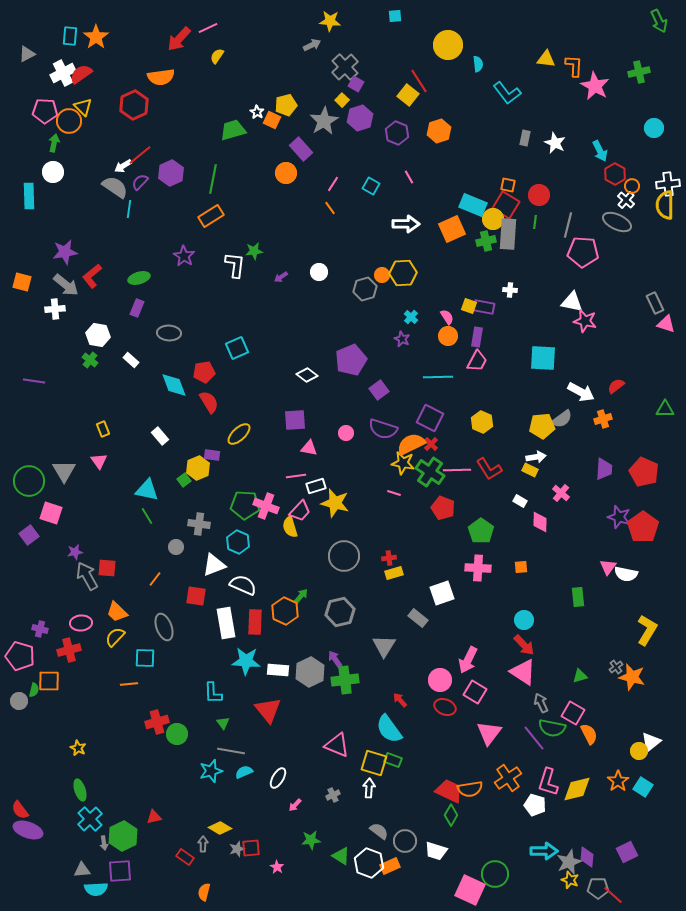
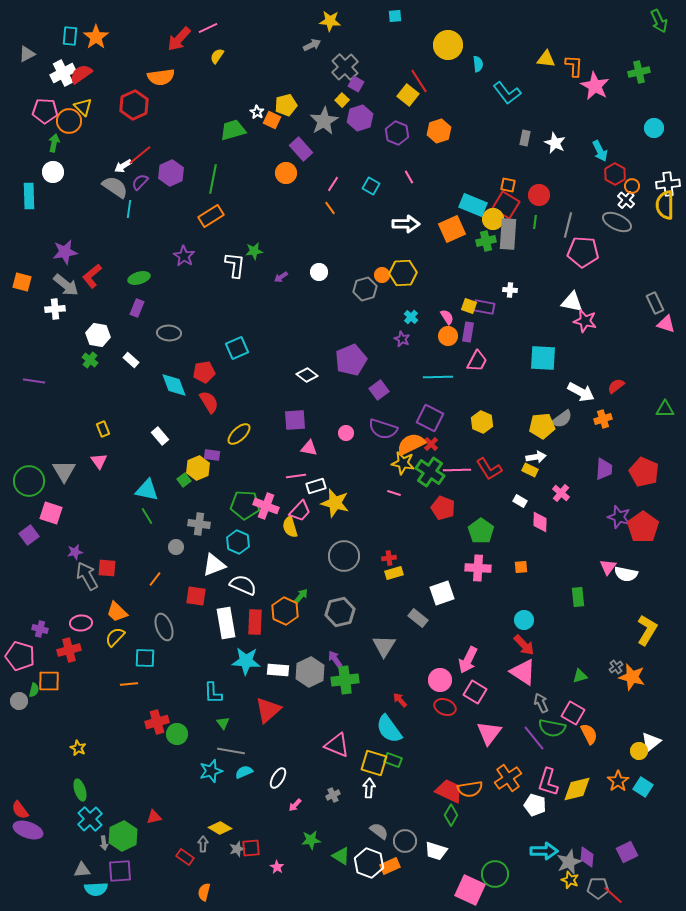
purple rectangle at (477, 337): moved 9 px left, 5 px up
red triangle at (268, 710): rotated 28 degrees clockwise
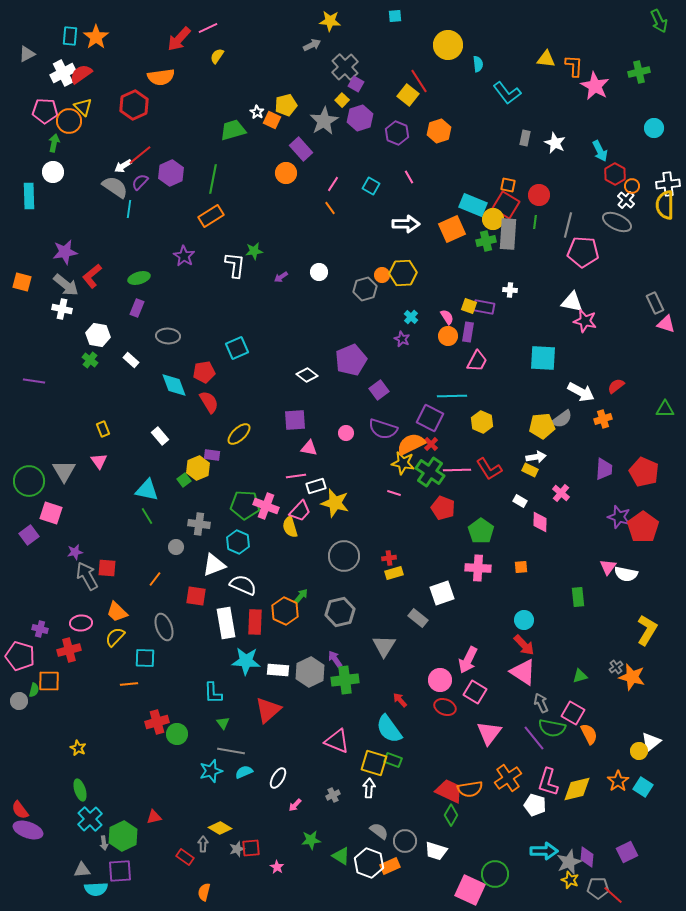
white cross at (55, 309): moved 7 px right; rotated 18 degrees clockwise
gray ellipse at (169, 333): moved 1 px left, 3 px down
cyan line at (438, 377): moved 14 px right, 19 px down
pink triangle at (337, 745): moved 4 px up
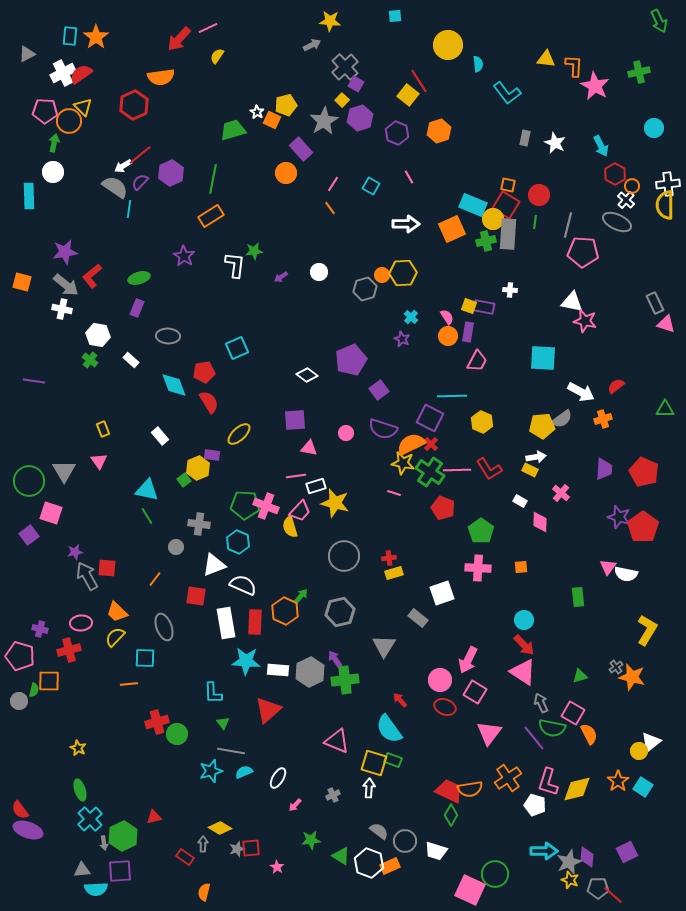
cyan arrow at (600, 151): moved 1 px right, 5 px up
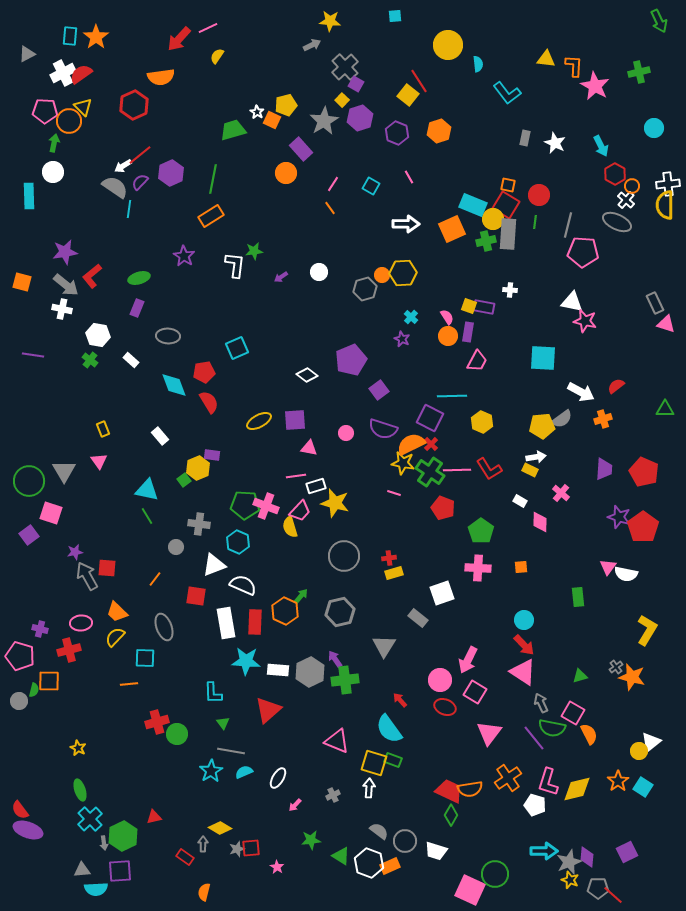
purple line at (34, 381): moved 1 px left, 26 px up
yellow ellipse at (239, 434): moved 20 px right, 13 px up; rotated 15 degrees clockwise
cyan star at (211, 771): rotated 15 degrees counterclockwise
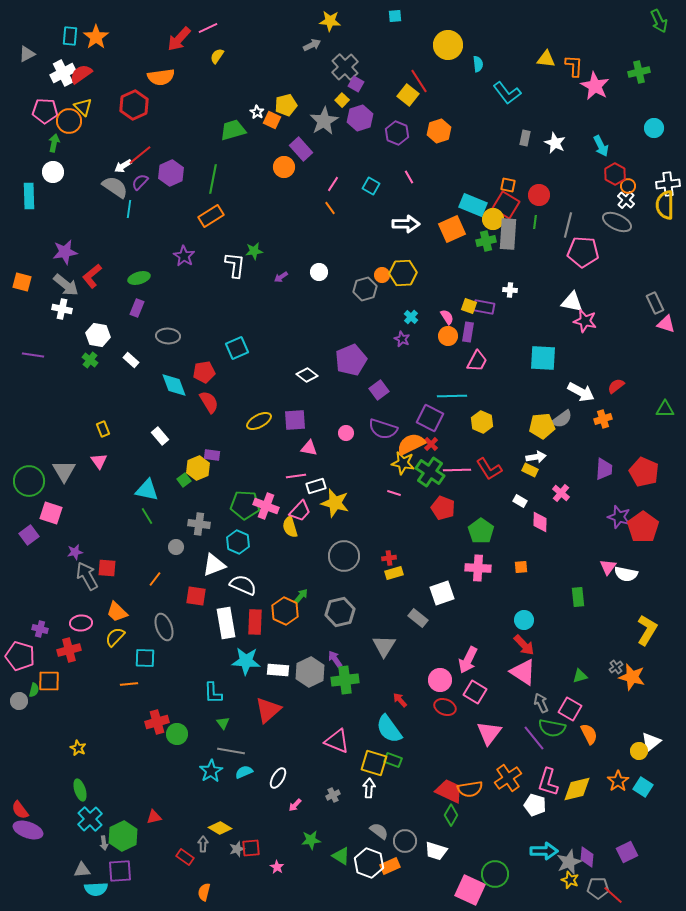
orange circle at (286, 173): moved 2 px left, 6 px up
orange circle at (632, 186): moved 4 px left
pink square at (573, 713): moved 3 px left, 4 px up
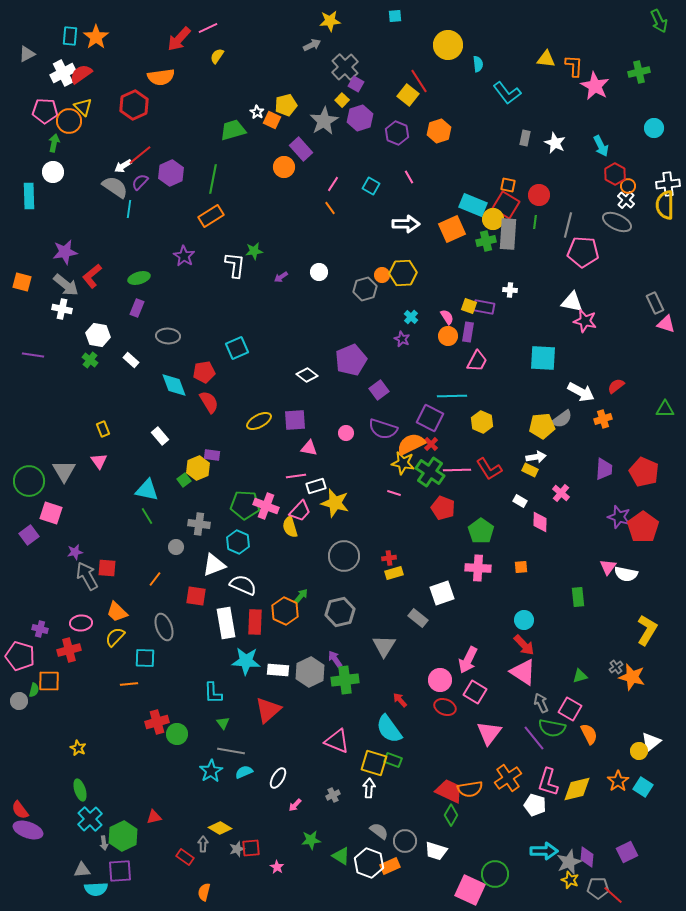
yellow star at (330, 21): rotated 10 degrees counterclockwise
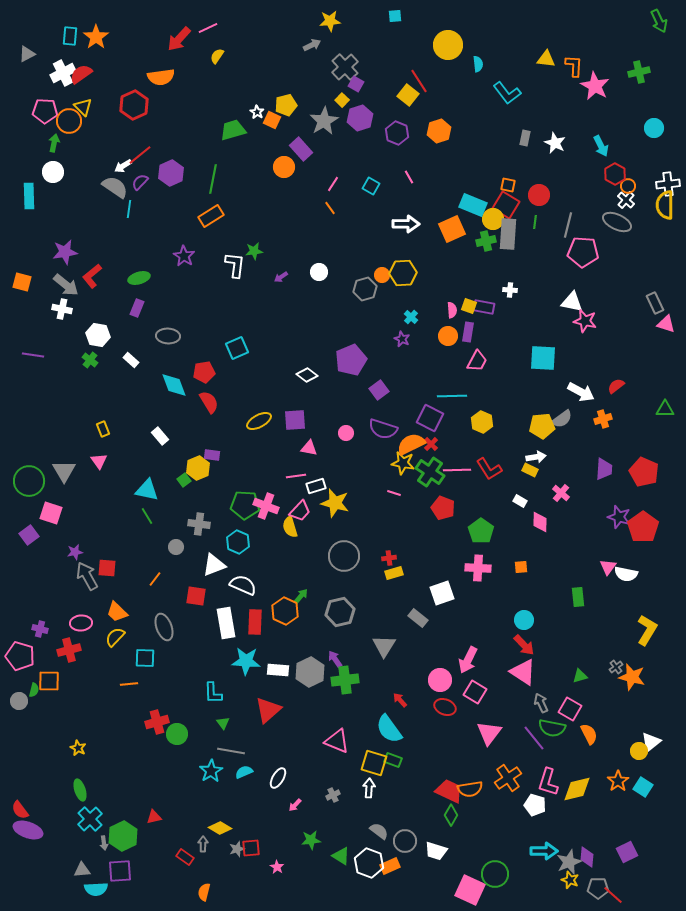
pink semicircle at (447, 317): moved 5 px right, 7 px up; rotated 28 degrees clockwise
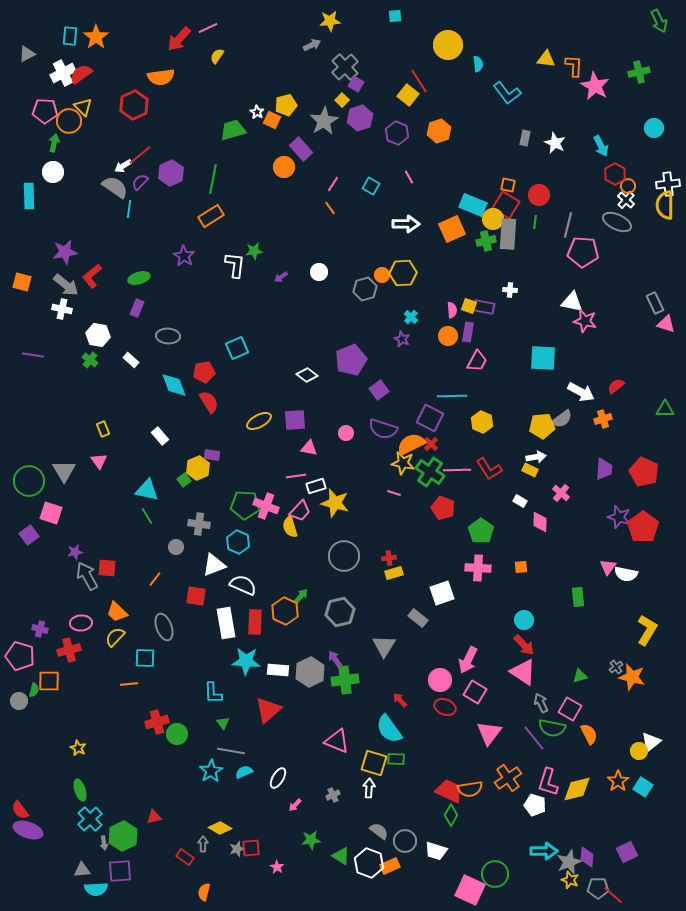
green rectangle at (393, 760): moved 3 px right, 1 px up; rotated 18 degrees counterclockwise
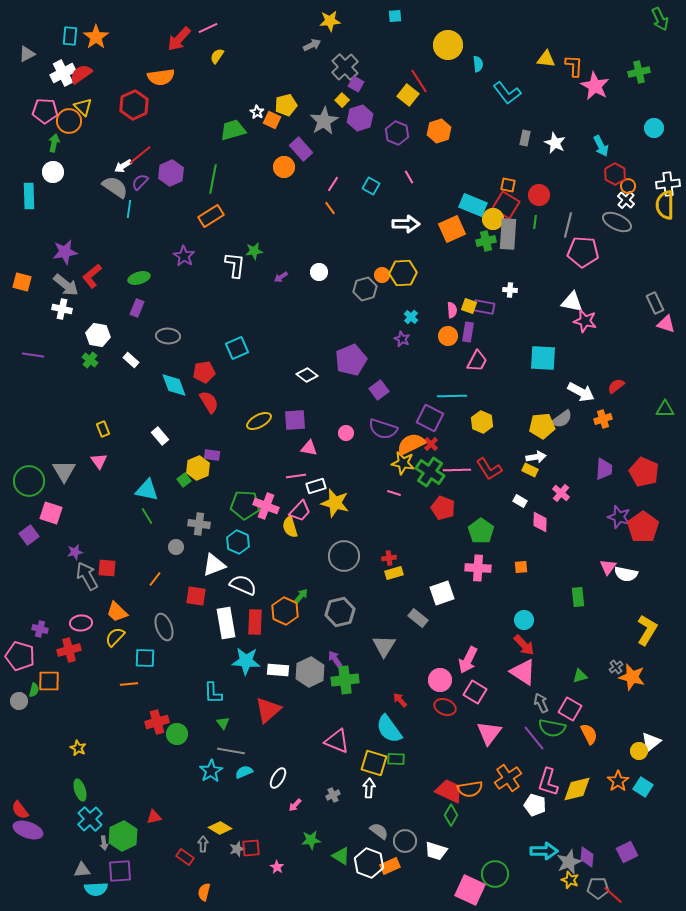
green arrow at (659, 21): moved 1 px right, 2 px up
